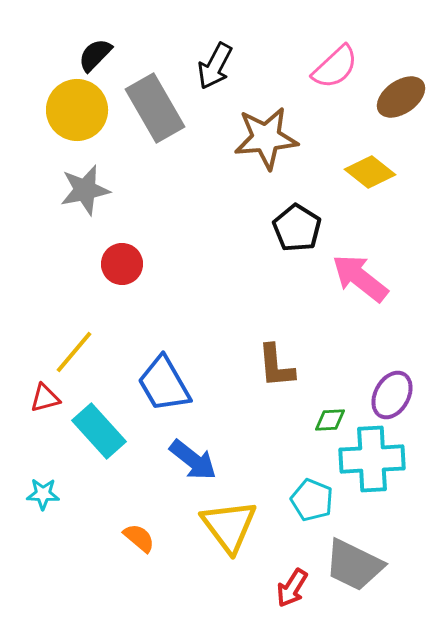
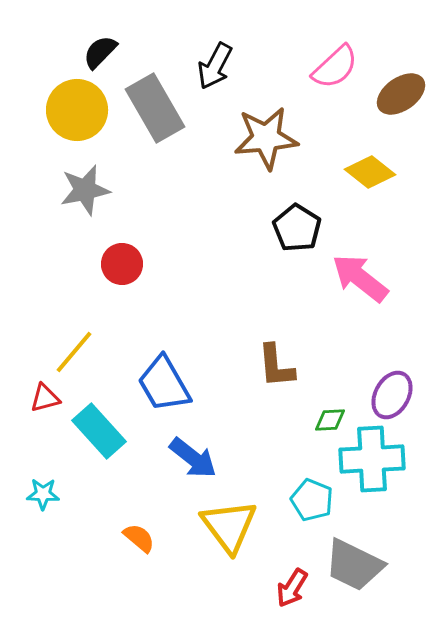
black semicircle: moved 5 px right, 3 px up
brown ellipse: moved 3 px up
blue arrow: moved 2 px up
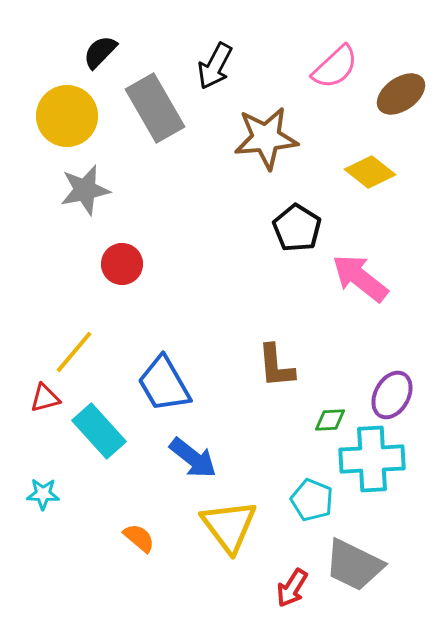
yellow circle: moved 10 px left, 6 px down
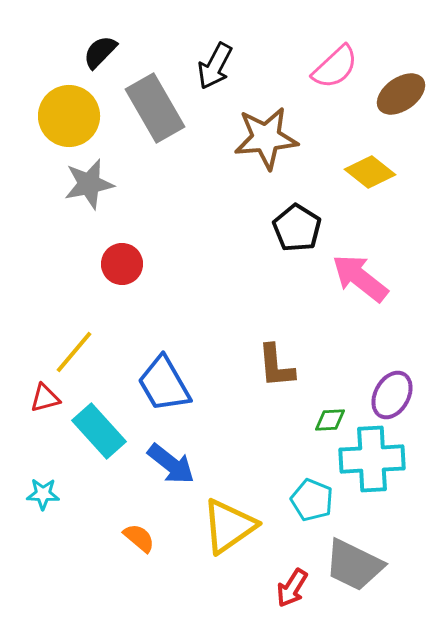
yellow circle: moved 2 px right
gray star: moved 4 px right, 6 px up
blue arrow: moved 22 px left, 6 px down
yellow triangle: rotated 32 degrees clockwise
